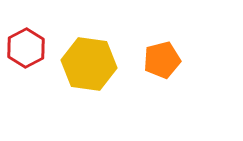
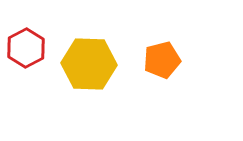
yellow hexagon: rotated 6 degrees counterclockwise
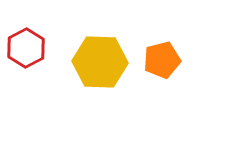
yellow hexagon: moved 11 px right, 2 px up
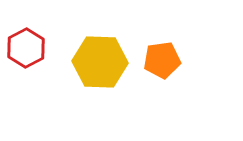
orange pentagon: rotated 6 degrees clockwise
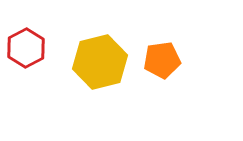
yellow hexagon: rotated 16 degrees counterclockwise
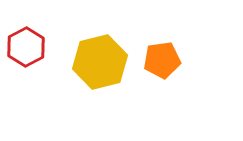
red hexagon: moved 1 px up
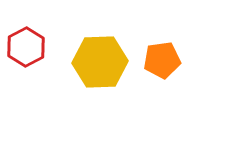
yellow hexagon: rotated 12 degrees clockwise
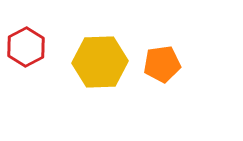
orange pentagon: moved 4 px down
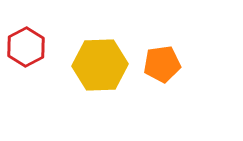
yellow hexagon: moved 3 px down
